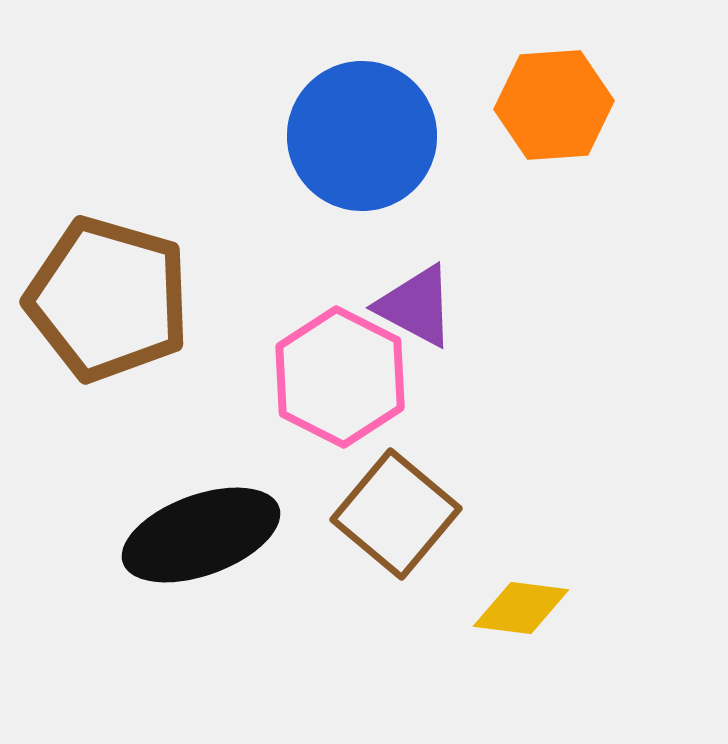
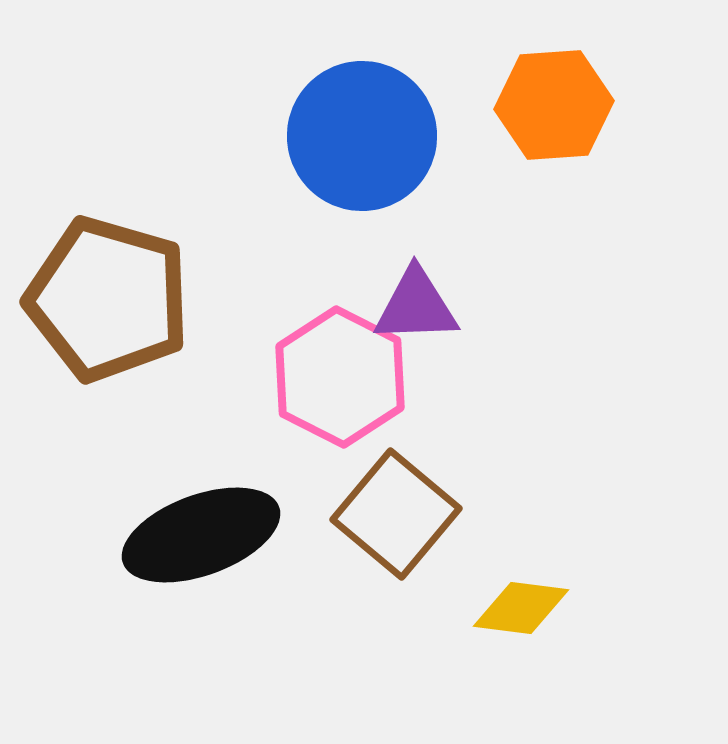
purple triangle: rotated 30 degrees counterclockwise
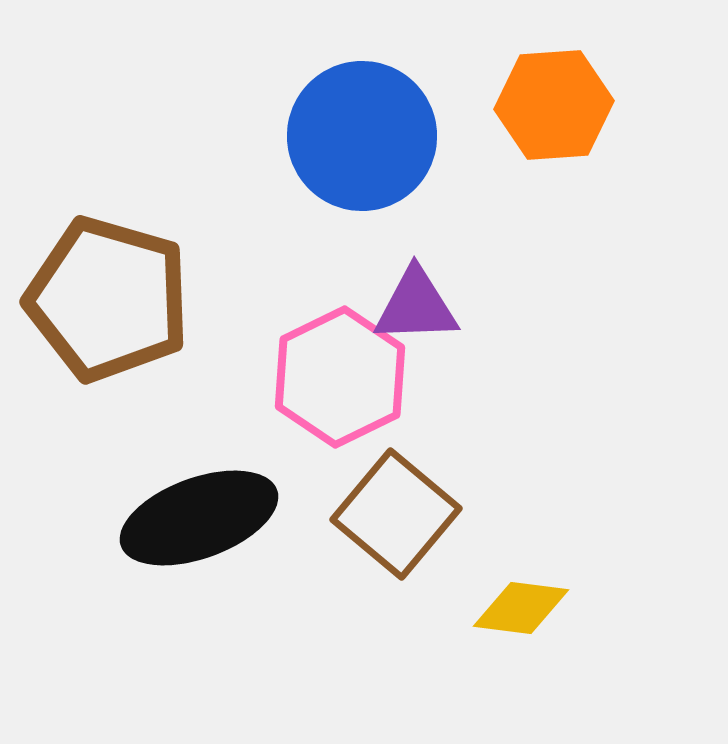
pink hexagon: rotated 7 degrees clockwise
black ellipse: moved 2 px left, 17 px up
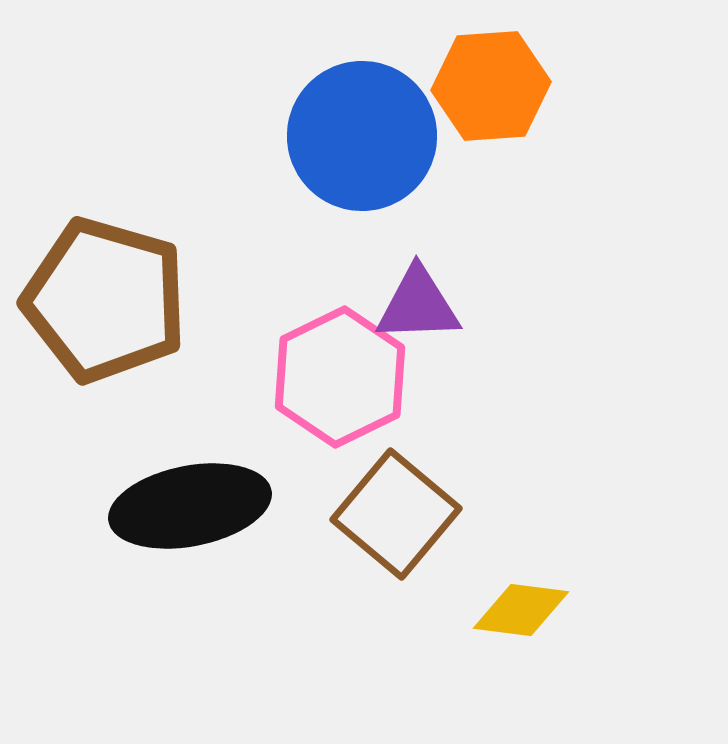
orange hexagon: moved 63 px left, 19 px up
brown pentagon: moved 3 px left, 1 px down
purple triangle: moved 2 px right, 1 px up
black ellipse: moved 9 px left, 12 px up; rotated 9 degrees clockwise
yellow diamond: moved 2 px down
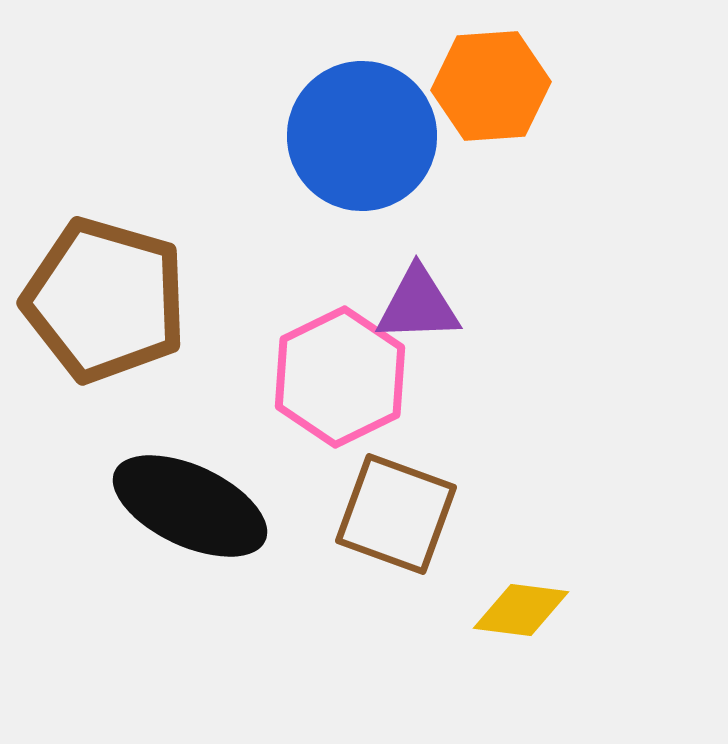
black ellipse: rotated 36 degrees clockwise
brown square: rotated 20 degrees counterclockwise
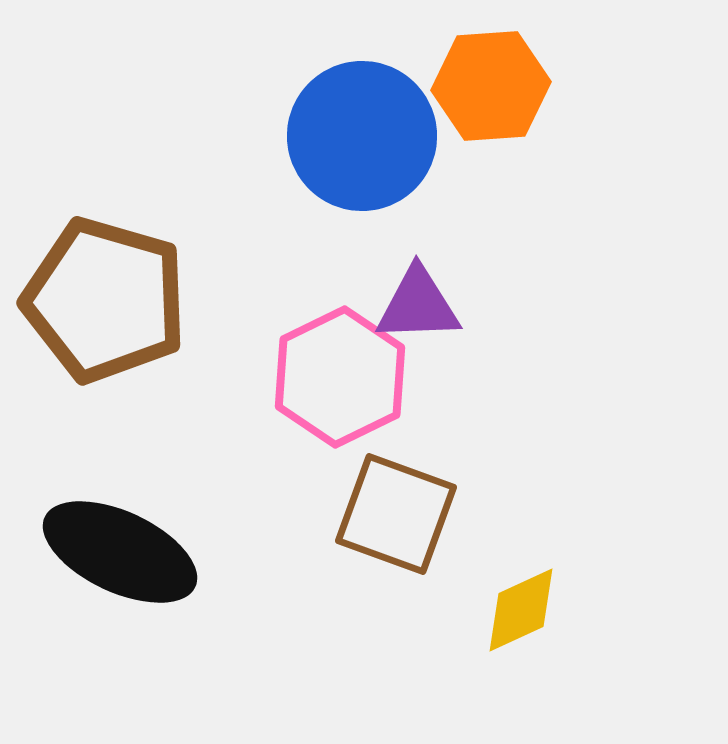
black ellipse: moved 70 px left, 46 px down
yellow diamond: rotated 32 degrees counterclockwise
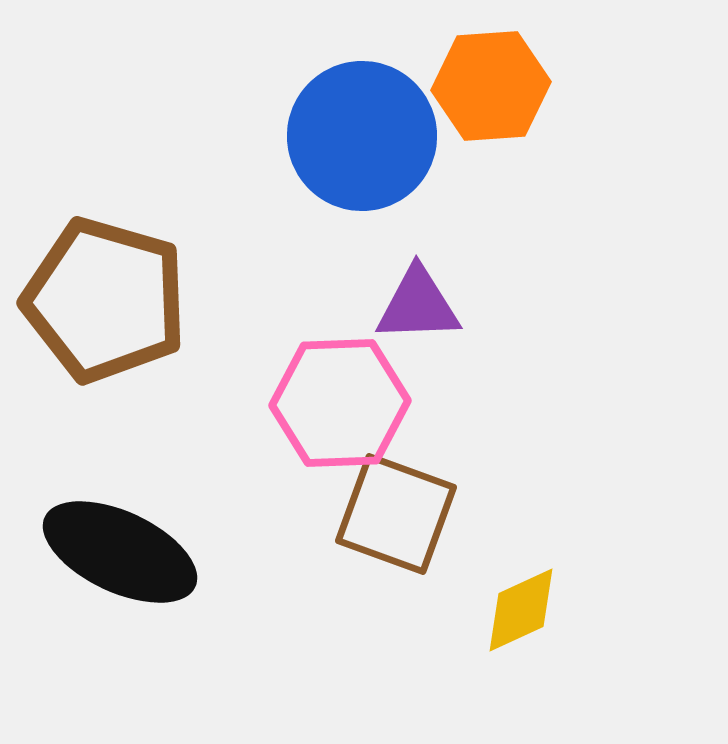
pink hexagon: moved 26 px down; rotated 24 degrees clockwise
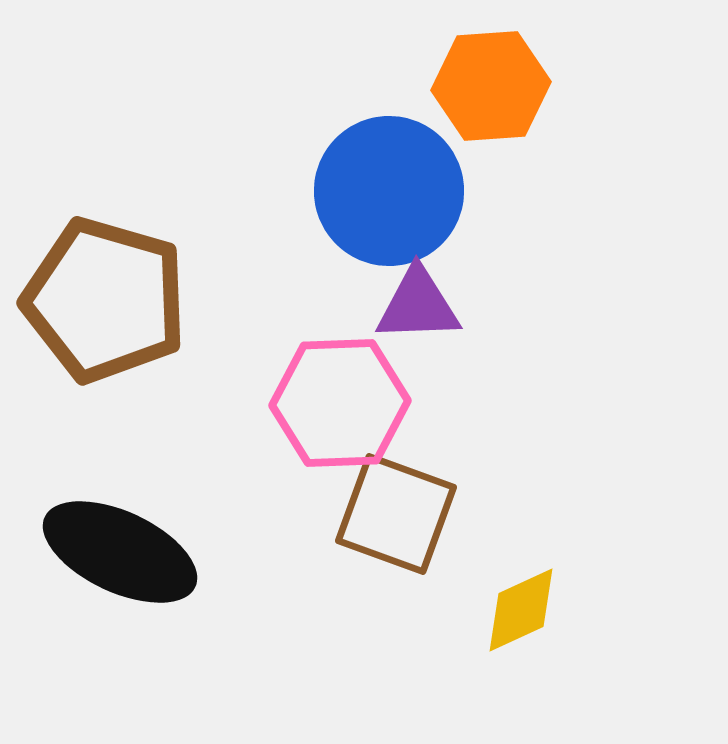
blue circle: moved 27 px right, 55 px down
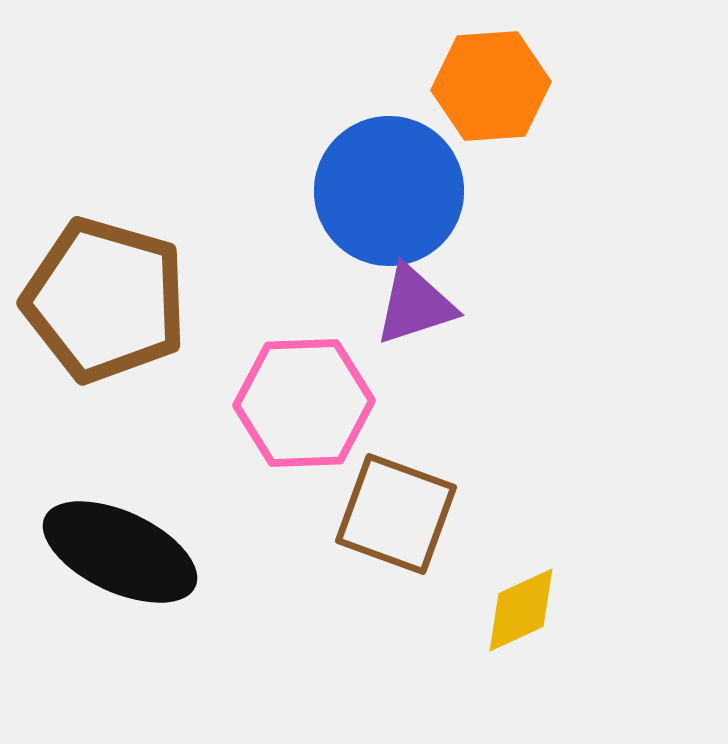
purple triangle: moved 3 px left; rotated 16 degrees counterclockwise
pink hexagon: moved 36 px left
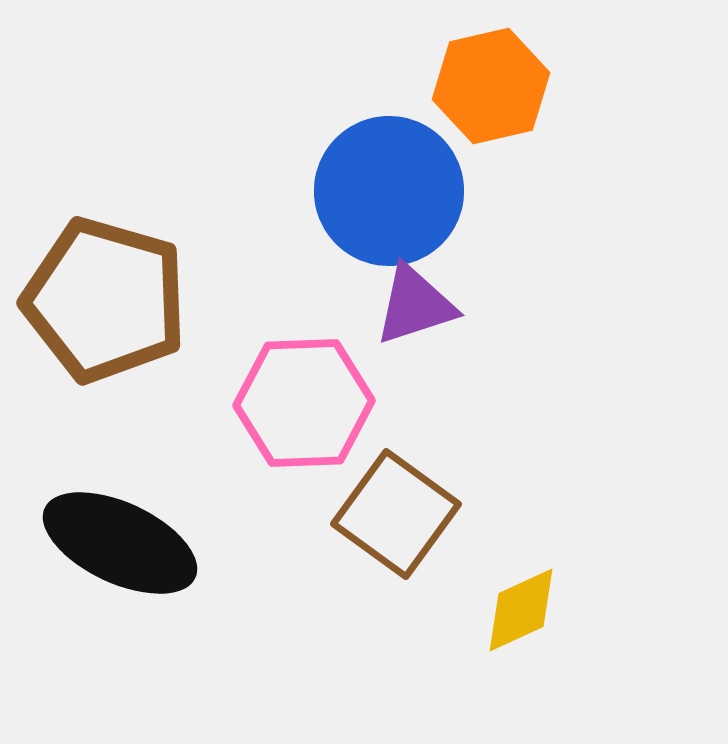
orange hexagon: rotated 9 degrees counterclockwise
brown square: rotated 16 degrees clockwise
black ellipse: moved 9 px up
